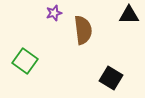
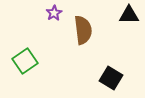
purple star: rotated 14 degrees counterclockwise
green square: rotated 20 degrees clockwise
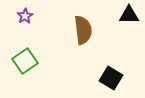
purple star: moved 29 px left, 3 px down
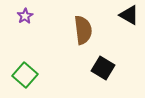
black triangle: rotated 30 degrees clockwise
green square: moved 14 px down; rotated 15 degrees counterclockwise
black square: moved 8 px left, 10 px up
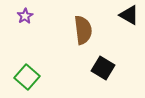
green square: moved 2 px right, 2 px down
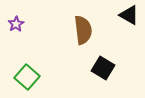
purple star: moved 9 px left, 8 px down
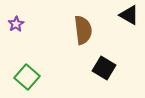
black square: moved 1 px right
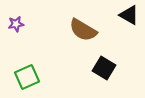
purple star: rotated 21 degrees clockwise
brown semicircle: rotated 128 degrees clockwise
green square: rotated 25 degrees clockwise
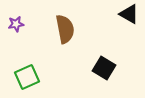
black triangle: moved 1 px up
brown semicircle: moved 18 px left, 1 px up; rotated 132 degrees counterclockwise
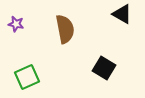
black triangle: moved 7 px left
purple star: rotated 21 degrees clockwise
